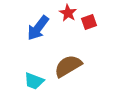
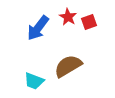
red star: moved 4 px down
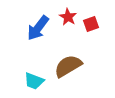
red square: moved 2 px right, 2 px down
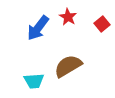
red square: moved 11 px right; rotated 21 degrees counterclockwise
cyan trapezoid: rotated 25 degrees counterclockwise
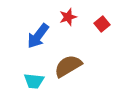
red star: rotated 24 degrees clockwise
blue arrow: moved 8 px down
cyan trapezoid: rotated 10 degrees clockwise
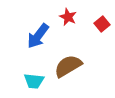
red star: rotated 30 degrees counterclockwise
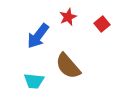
red star: rotated 24 degrees clockwise
brown semicircle: rotated 100 degrees counterclockwise
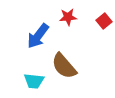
red star: rotated 18 degrees clockwise
red square: moved 2 px right, 3 px up
brown semicircle: moved 4 px left
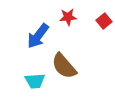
cyan trapezoid: moved 1 px right; rotated 10 degrees counterclockwise
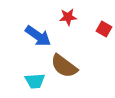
red square: moved 8 px down; rotated 21 degrees counterclockwise
blue arrow: rotated 92 degrees counterclockwise
brown semicircle: rotated 12 degrees counterclockwise
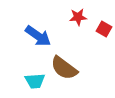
red star: moved 10 px right
brown semicircle: moved 2 px down
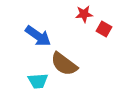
red star: moved 6 px right, 3 px up
brown semicircle: moved 4 px up
cyan trapezoid: moved 3 px right
